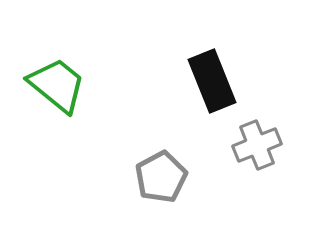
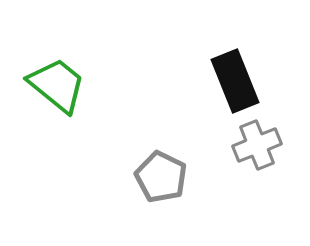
black rectangle: moved 23 px right
gray pentagon: rotated 18 degrees counterclockwise
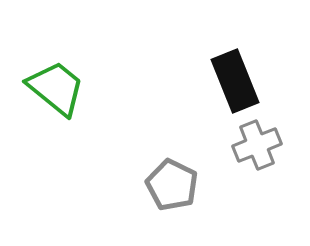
green trapezoid: moved 1 px left, 3 px down
gray pentagon: moved 11 px right, 8 px down
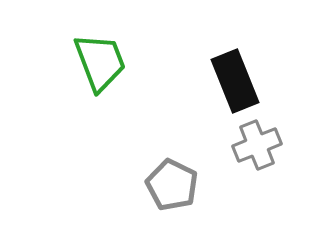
green trapezoid: moved 44 px right, 26 px up; rotated 30 degrees clockwise
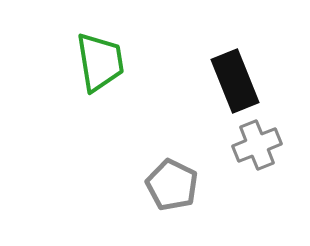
green trapezoid: rotated 12 degrees clockwise
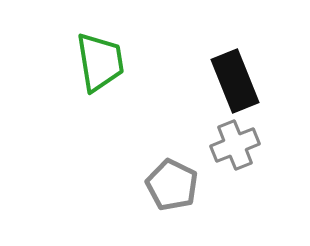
gray cross: moved 22 px left
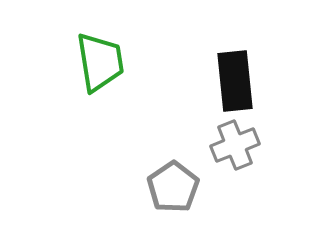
black rectangle: rotated 16 degrees clockwise
gray pentagon: moved 1 px right, 2 px down; rotated 12 degrees clockwise
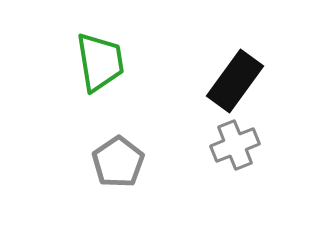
black rectangle: rotated 42 degrees clockwise
gray pentagon: moved 55 px left, 25 px up
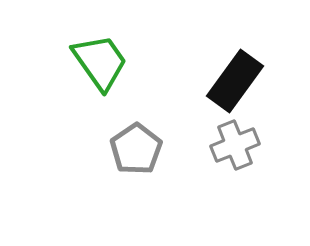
green trapezoid: rotated 26 degrees counterclockwise
gray pentagon: moved 18 px right, 13 px up
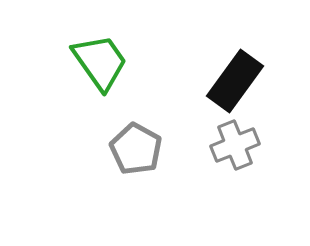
gray pentagon: rotated 9 degrees counterclockwise
